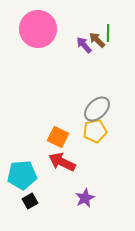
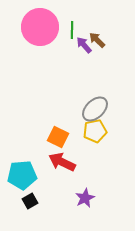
pink circle: moved 2 px right, 2 px up
green line: moved 36 px left, 3 px up
gray ellipse: moved 2 px left
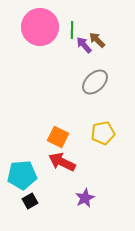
gray ellipse: moved 27 px up
yellow pentagon: moved 8 px right, 2 px down
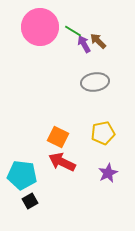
green line: moved 1 px right, 1 px down; rotated 60 degrees counterclockwise
brown arrow: moved 1 px right, 1 px down
purple arrow: moved 1 px up; rotated 12 degrees clockwise
gray ellipse: rotated 36 degrees clockwise
cyan pentagon: rotated 12 degrees clockwise
purple star: moved 23 px right, 25 px up
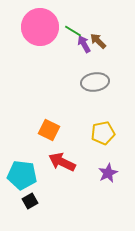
orange square: moved 9 px left, 7 px up
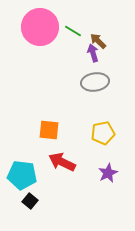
purple arrow: moved 9 px right, 9 px down; rotated 12 degrees clockwise
orange square: rotated 20 degrees counterclockwise
black square: rotated 21 degrees counterclockwise
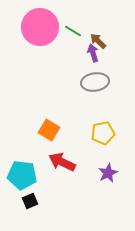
orange square: rotated 25 degrees clockwise
black square: rotated 28 degrees clockwise
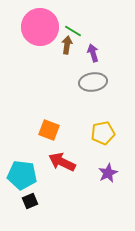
brown arrow: moved 31 px left, 4 px down; rotated 54 degrees clockwise
gray ellipse: moved 2 px left
orange square: rotated 10 degrees counterclockwise
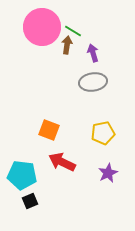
pink circle: moved 2 px right
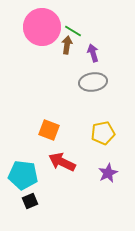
cyan pentagon: moved 1 px right
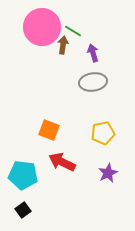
brown arrow: moved 4 px left
black square: moved 7 px left, 9 px down; rotated 14 degrees counterclockwise
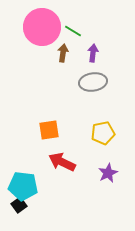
brown arrow: moved 8 px down
purple arrow: rotated 24 degrees clockwise
orange square: rotated 30 degrees counterclockwise
cyan pentagon: moved 11 px down
black square: moved 4 px left, 5 px up
